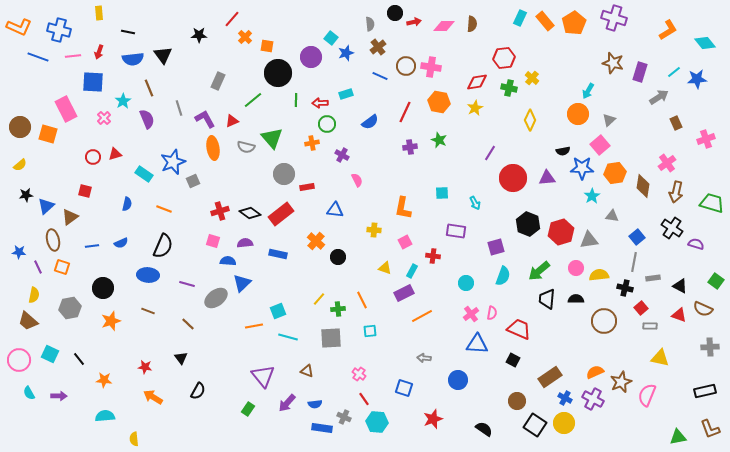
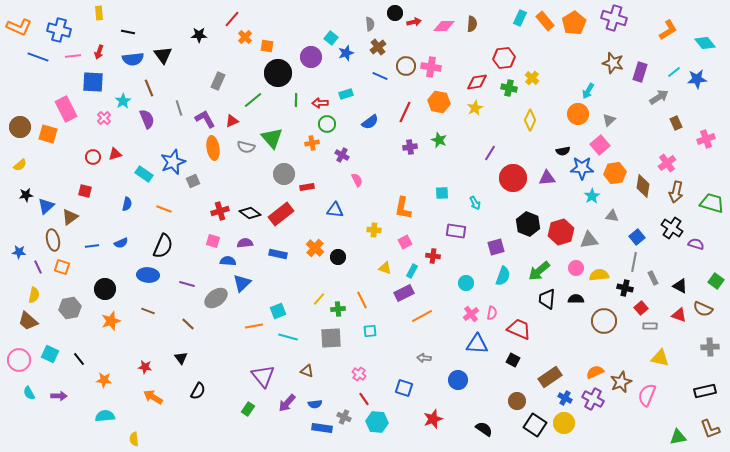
orange cross at (316, 241): moved 1 px left, 7 px down
gray rectangle at (653, 278): rotated 72 degrees clockwise
black circle at (103, 288): moved 2 px right, 1 px down
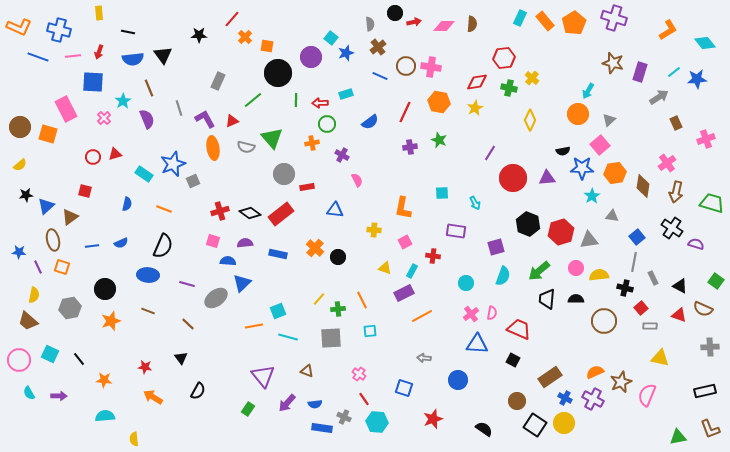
blue star at (173, 162): moved 2 px down
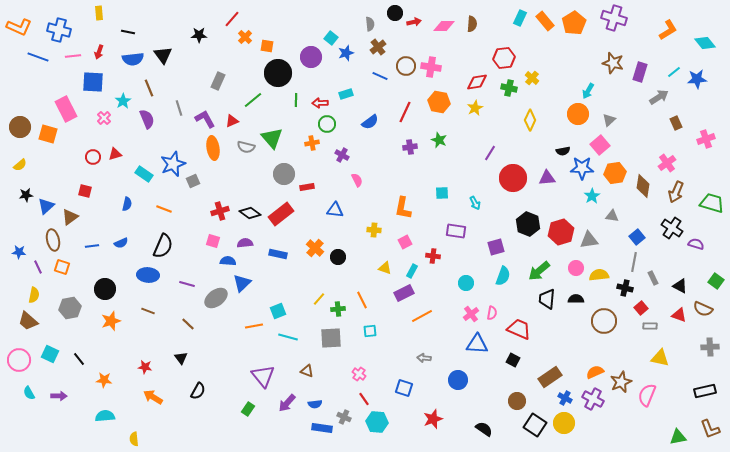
brown arrow at (676, 192): rotated 10 degrees clockwise
